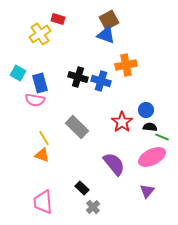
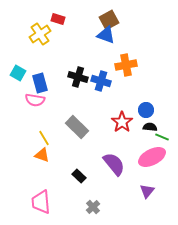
black rectangle: moved 3 px left, 12 px up
pink trapezoid: moved 2 px left
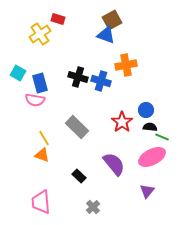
brown square: moved 3 px right
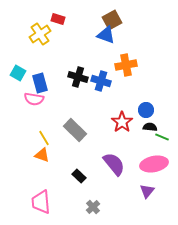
pink semicircle: moved 1 px left, 1 px up
gray rectangle: moved 2 px left, 3 px down
pink ellipse: moved 2 px right, 7 px down; rotated 16 degrees clockwise
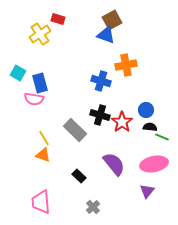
black cross: moved 22 px right, 38 px down
orange triangle: moved 1 px right
